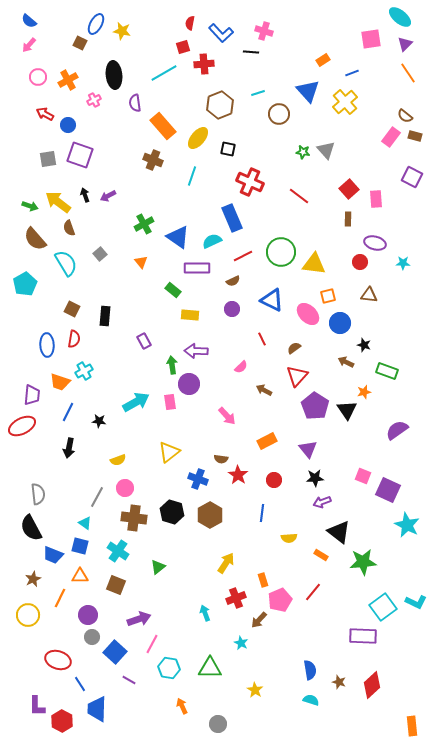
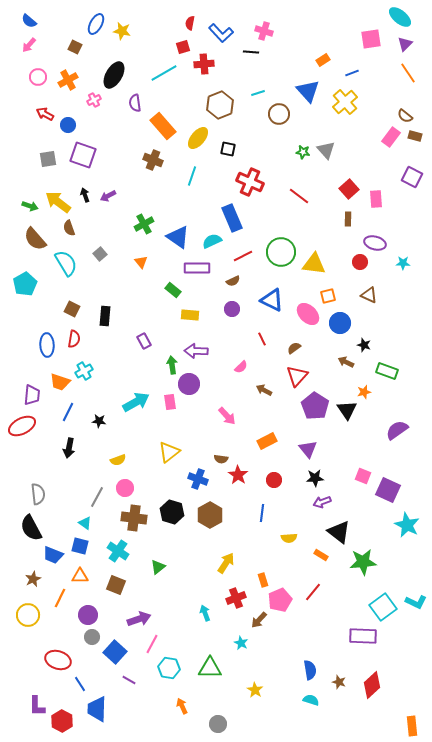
brown square at (80, 43): moved 5 px left, 4 px down
black ellipse at (114, 75): rotated 36 degrees clockwise
purple square at (80, 155): moved 3 px right
brown triangle at (369, 295): rotated 18 degrees clockwise
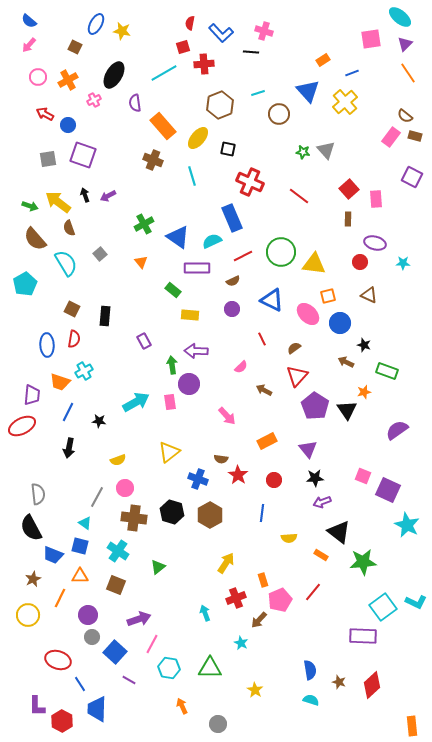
cyan line at (192, 176): rotated 36 degrees counterclockwise
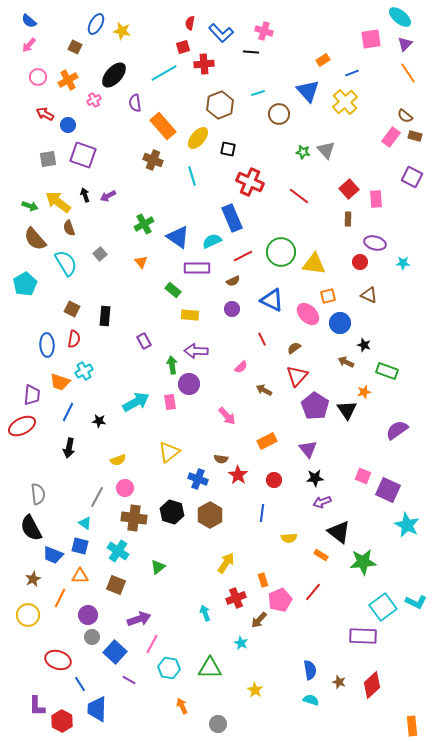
black ellipse at (114, 75): rotated 12 degrees clockwise
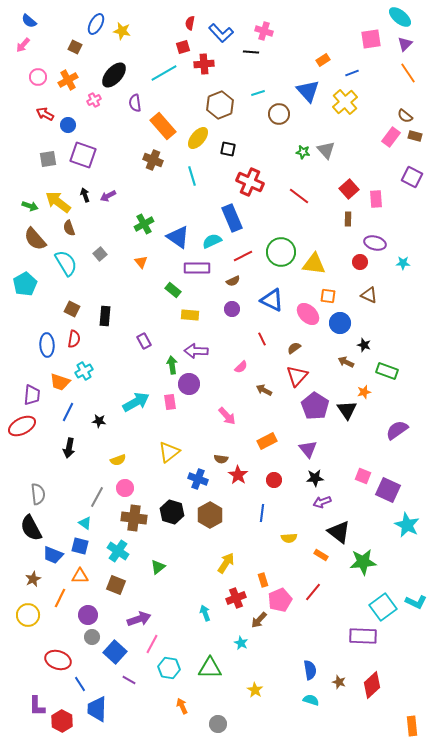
pink arrow at (29, 45): moved 6 px left
orange square at (328, 296): rotated 21 degrees clockwise
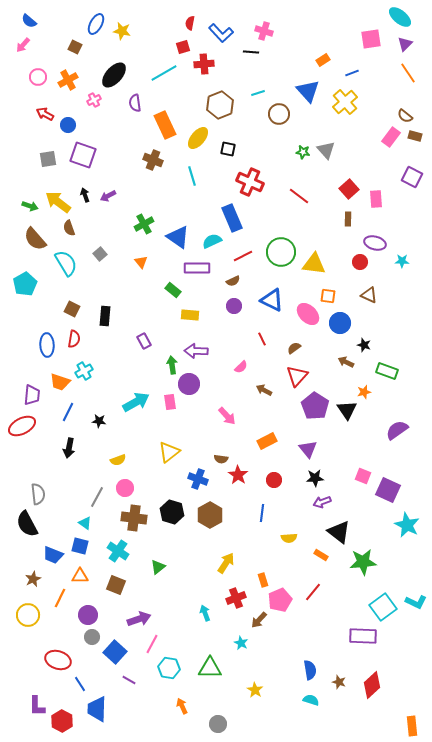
orange rectangle at (163, 126): moved 2 px right, 1 px up; rotated 16 degrees clockwise
cyan star at (403, 263): moved 1 px left, 2 px up
purple circle at (232, 309): moved 2 px right, 3 px up
black semicircle at (31, 528): moved 4 px left, 4 px up
